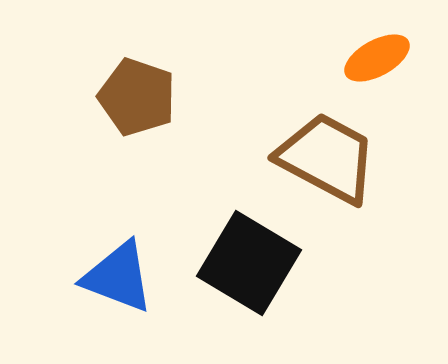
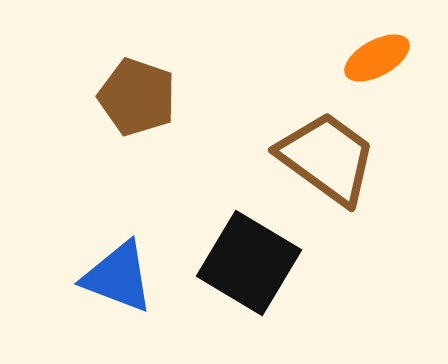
brown trapezoid: rotated 8 degrees clockwise
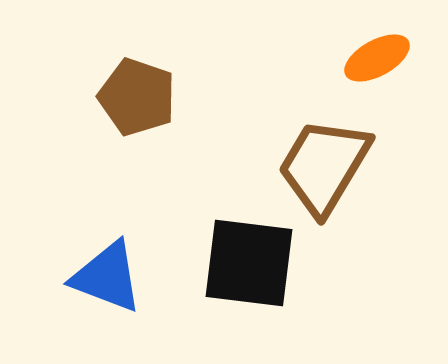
brown trapezoid: moved 3 px left, 8 px down; rotated 95 degrees counterclockwise
black square: rotated 24 degrees counterclockwise
blue triangle: moved 11 px left
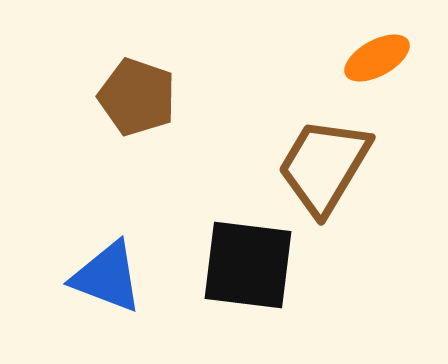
black square: moved 1 px left, 2 px down
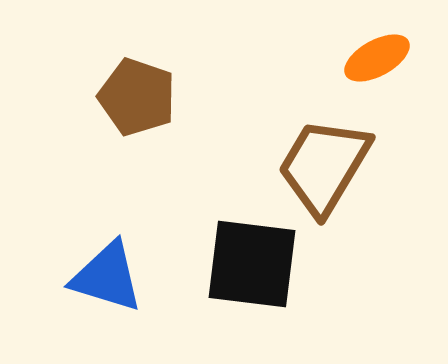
black square: moved 4 px right, 1 px up
blue triangle: rotated 4 degrees counterclockwise
